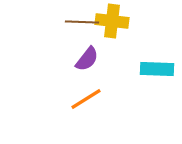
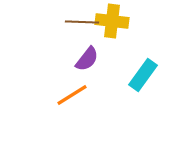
cyan rectangle: moved 14 px left, 6 px down; rotated 56 degrees counterclockwise
orange line: moved 14 px left, 4 px up
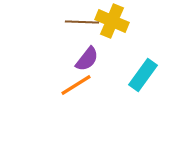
yellow cross: rotated 16 degrees clockwise
orange line: moved 4 px right, 10 px up
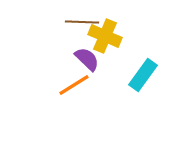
yellow cross: moved 7 px left, 15 px down
purple semicircle: rotated 84 degrees counterclockwise
orange line: moved 2 px left
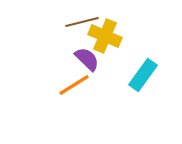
brown line: rotated 16 degrees counterclockwise
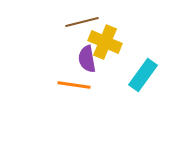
yellow cross: moved 6 px down
purple semicircle: rotated 144 degrees counterclockwise
orange line: rotated 40 degrees clockwise
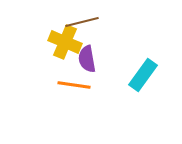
yellow cross: moved 40 px left
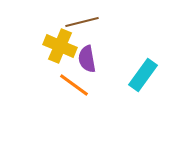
yellow cross: moved 5 px left, 4 px down
orange line: rotated 28 degrees clockwise
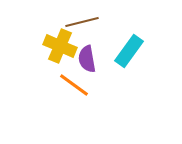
cyan rectangle: moved 14 px left, 24 px up
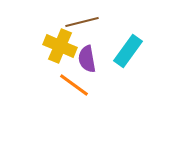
cyan rectangle: moved 1 px left
